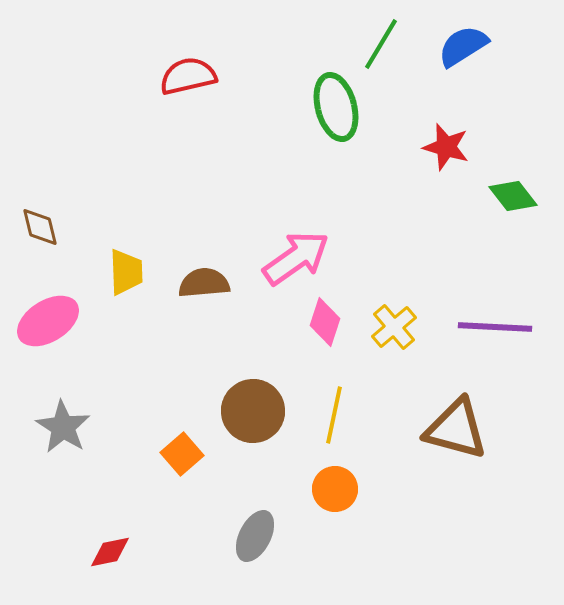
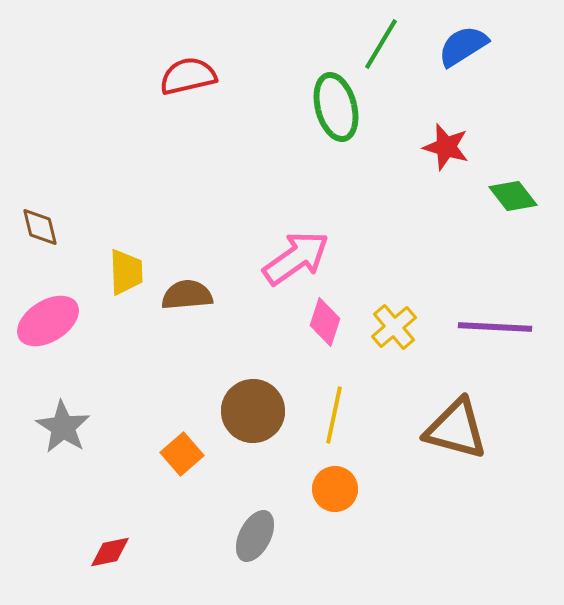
brown semicircle: moved 17 px left, 12 px down
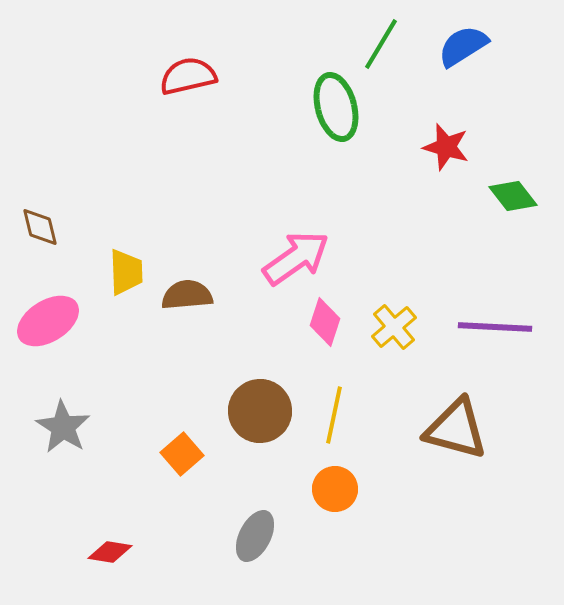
brown circle: moved 7 px right
red diamond: rotated 21 degrees clockwise
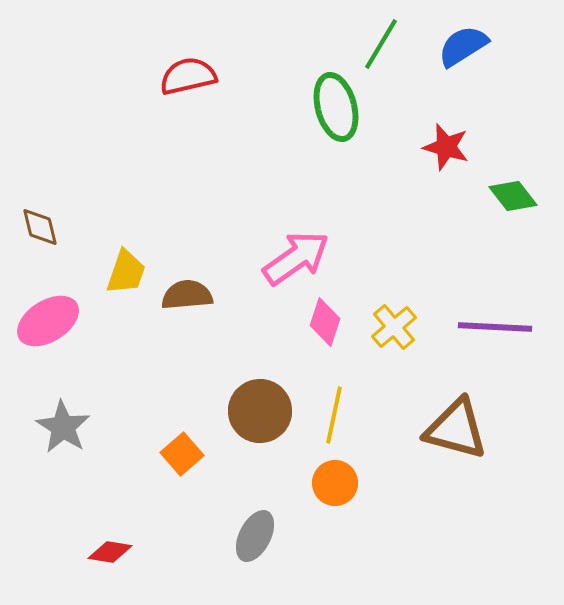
yellow trapezoid: rotated 21 degrees clockwise
orange circle: moved 6 px up
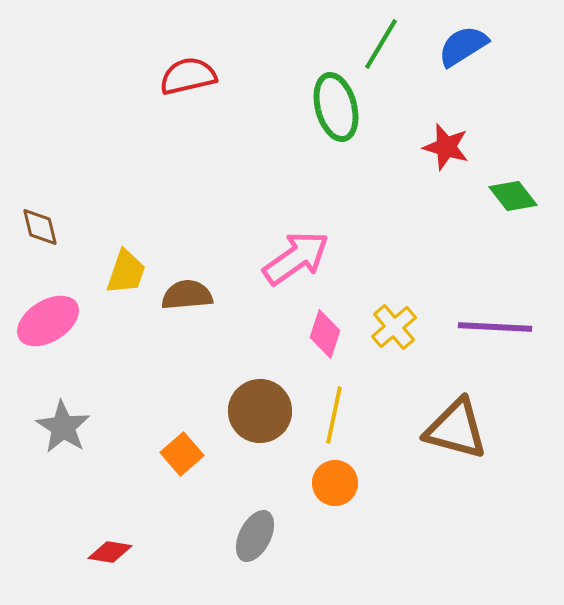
pink diamond: moved 12 px down
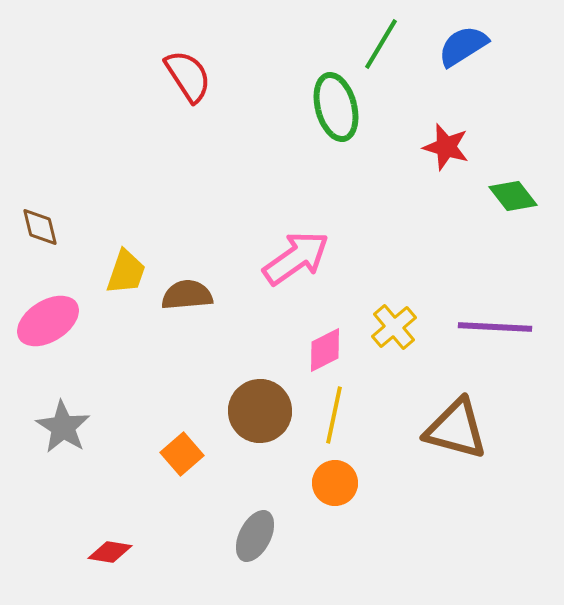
red semicircle: rotated 70 degrees clockwise
pink diamond: moved 16 px down; rotated 45 degrees clockwise
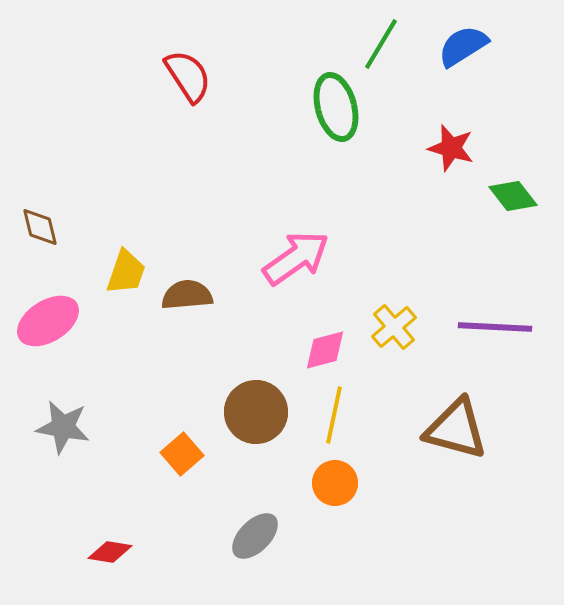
red star: moved 5 px right, 1 px down
pink diamond: rotated 12 degrees clockwise
brown circle: moved 4 px left, 1 px down
gray star: rotated 22 degrees counterclockwise
gray ellipse: rotated 18 degrees clockwise
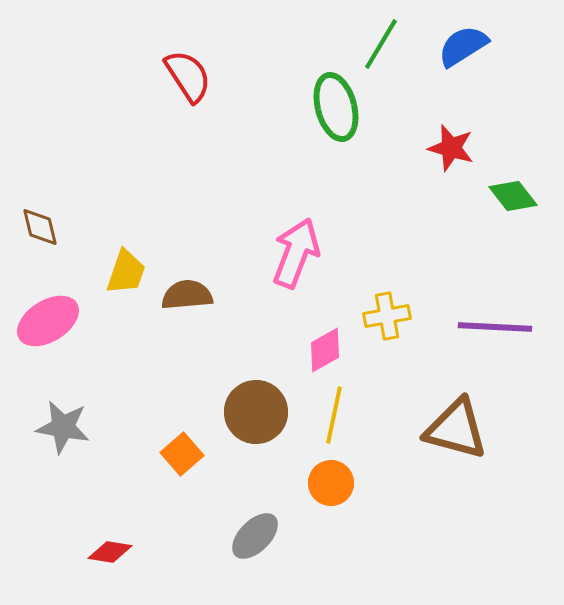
pink arrow: moved 5 px up; rotated 34 degrees counterclockwise
yellow cross: moved 7 px left, 11 px up; rotated 30 degrees clockwise
pink diamond: rotated 15 degrees counterclockwise
orange circle: moved 4 px left
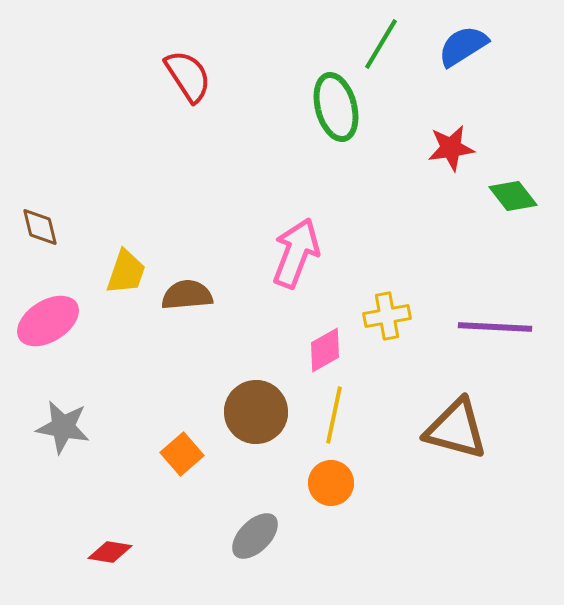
red star: rotated 24 degrees counterclockwise
